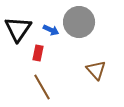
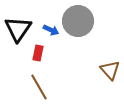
gray circle: moved 1 px left, 1 px up
brown triangle: moved 14 px right
brown line: moved 3 px left
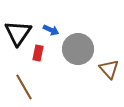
gray circle: moved 28 px down
black triangle: moved 4 px down
brown triangle: moved 1 px left, 1 px up
brown line: moved 15 px left
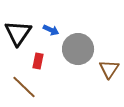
red rectangle: moved 8 px down
brown triangle: rotated 15 degrees clockwise
brown line: rotated 16 degrees counterclockwise
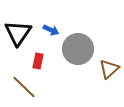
brown triangle: rotated 15 degrees clockwise
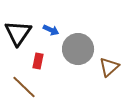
brown triangle: moved 2 px up
